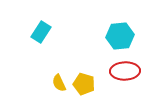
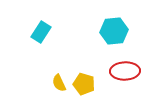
cyan hexagon: moved 6 px left, 5 px up
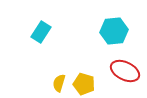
red ellipse: rotated 28 degrees clockwise
yellow semicircle: rotated 42 degrees clockwise
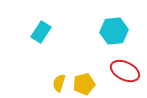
yellow pentagon: rotated 30 degrees counterclockwise
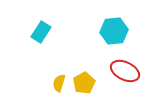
yellow pentagon: moved 1 px up; rotated 15 degrees counterclockwise
